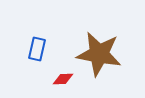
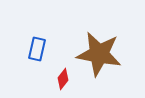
red diamond: rotated 50 degrees counterclockwise
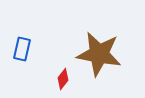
blue rectangle: moved 15 px left
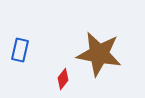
blue rectangle: moved 2 px left, 1 px down
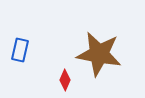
red diamond: moved 2 px right, 1 px down; rotated 15 degrees counterclockwise
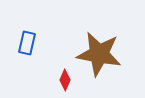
blue rectangle: moved 7 px right, 7 px up
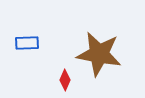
blue rectangle: rotated 75 degrees clockwise
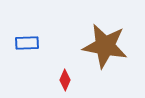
brown star: moved 6 px right, 8 px up
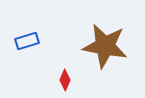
blue rectangle: moved 2 px up; rotated 15 degrees counterclockwise
